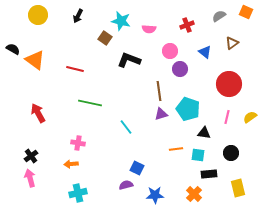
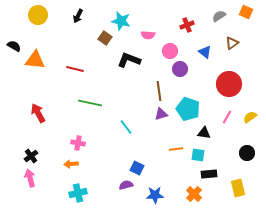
pink semicircle: moved 1 px left, 6 px down
black semicircle: moved 1 px right, 3 px up
orange triangle: rotated 30 degrees counterclockwise
pink line: rotated 16 degrees clockwise
black circle: moved 16 px right
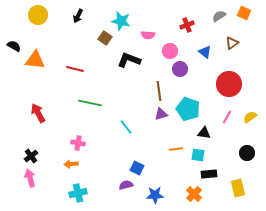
orange square: moved 2 px left, 1 px down
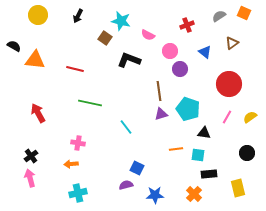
pink semicircle: rotated 24 degrees clockwise
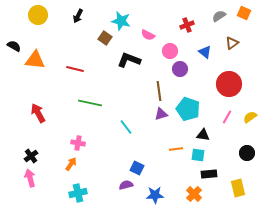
black triangle: moved 1 px left, 2 px down
orange arrow: rotated 128 degrees clockwise
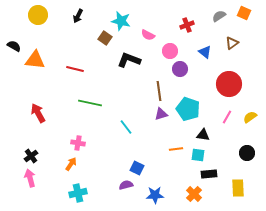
yellow rectangle: rotated 12 degrees clockwise
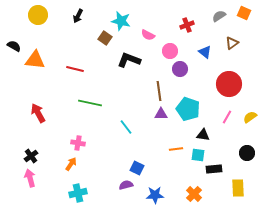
purple triangle: rotated 16 degrees clockwise
black rectangle: moved 5 px right, 5 px up
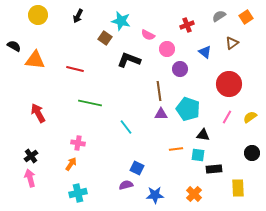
orange square: moved 2 px right, 4 px down; rotated 32 degrees clockwise
pink circle: moved 3 px left, 2 px up
black circle: moved 5 px right
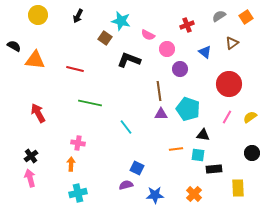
orange arrow: rotated 32 degrees counterclockwise
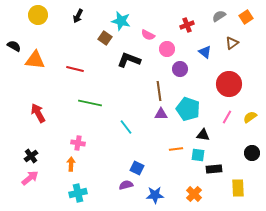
pink arrow: rotated 66 degrees clockwise
